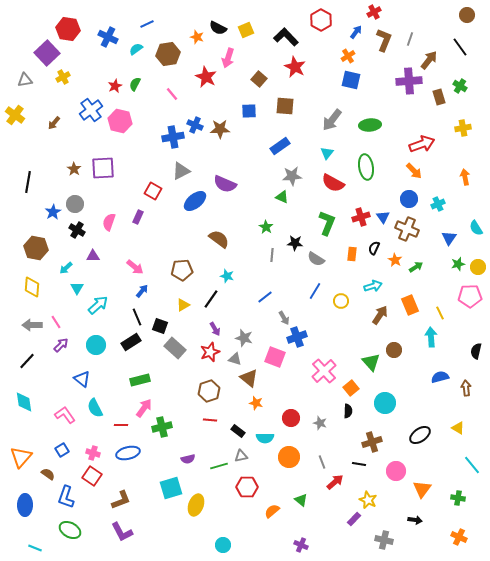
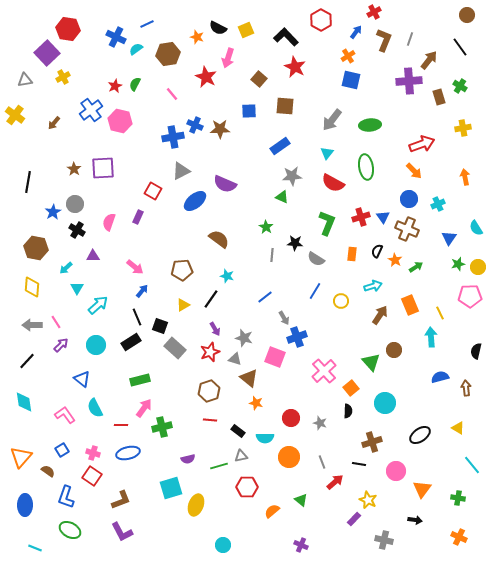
blue cross at (108, 37): moved 8 px right
black semicircle at (374, 248): moved 3 px right, 3 px down
brown semicircle at (48, 474): moved 3 px up
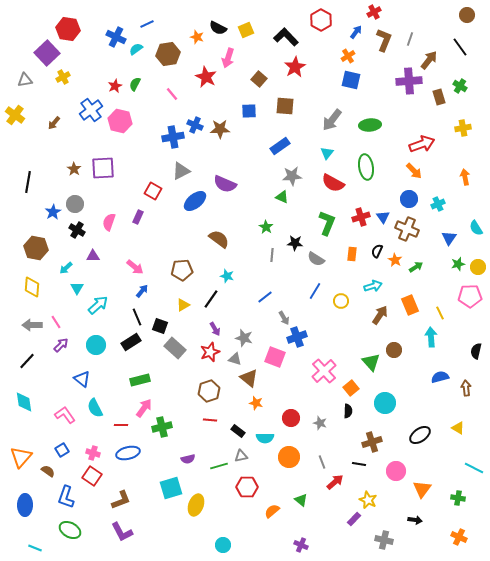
red star at (295, 67): rotated 15 degrees clockwise
cyan line at (472, 465): moved 2 px right, 3 px down; rotated 24 degrees counterclockwise
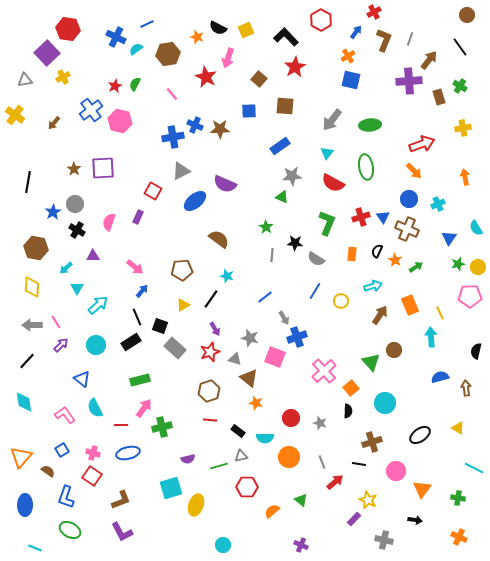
gray star at (244, 338): moved 6 px right
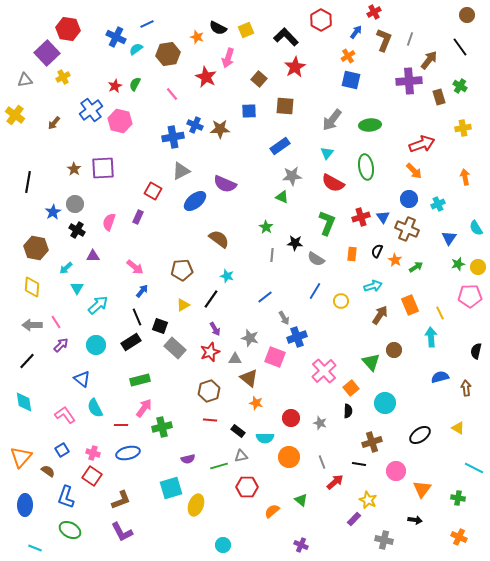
gray triangle at (235, 359): rotated 16 degrees counterclockwise
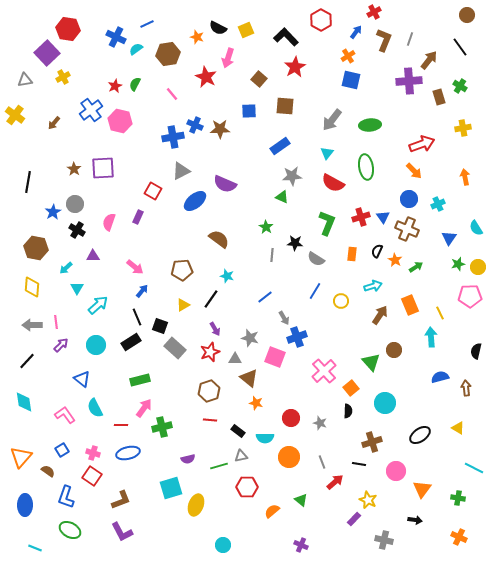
pink line at (56, 322): rotated 24 degrees clockwise
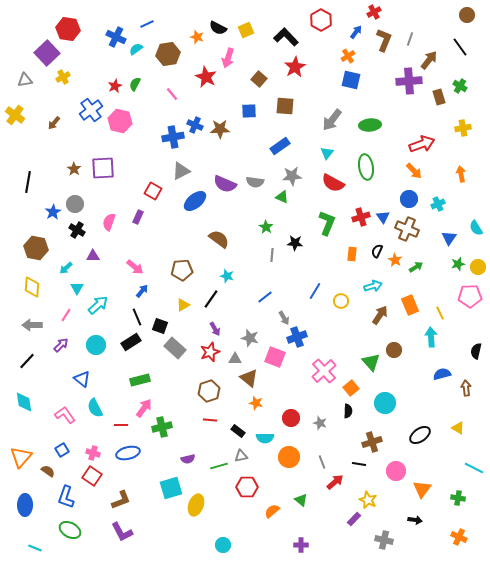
orange arrow at (465, 177): moved 4 px left, 3 px up
gray semicircle at (316, 259): moved 61 px left, 77 px up; rotated 24 degrees counterclockwise
pink line at (56, 322): moved 10 px right, 7 px up; rotated 40 degrees clockwise
blue semicircle at (440, 377): moved 2 px right, 3 px up
purple cross at (301, 545): rotated 24 degrees counterclockwise
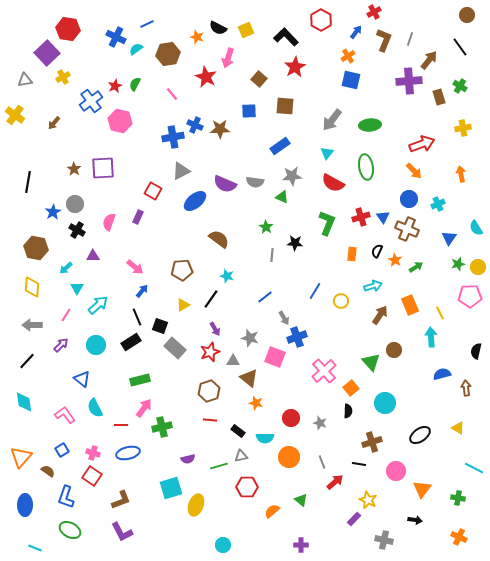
blue cross at (91, 110): moved 9 px up
gray triangle at (235, 359): moved 2 px left, 2 px down
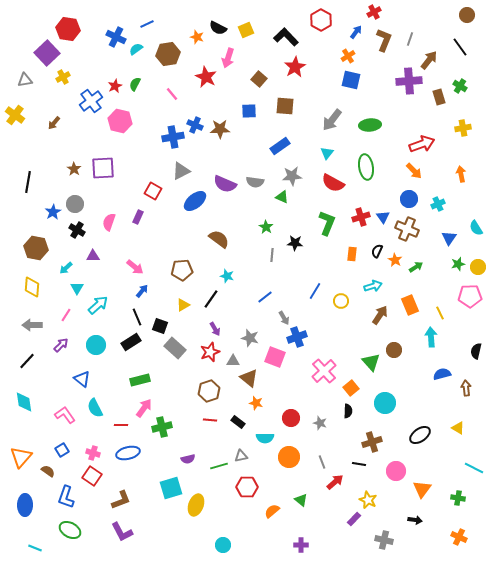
black rectangle at (238, 431): moved 9 px up
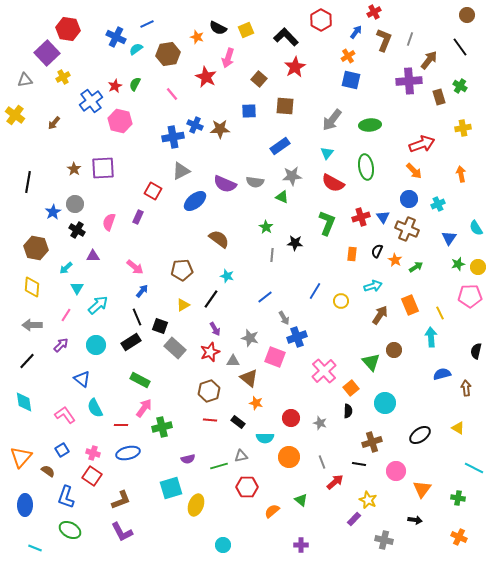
green rectangle at (140, 380): rotated 42 degrees clockwise
